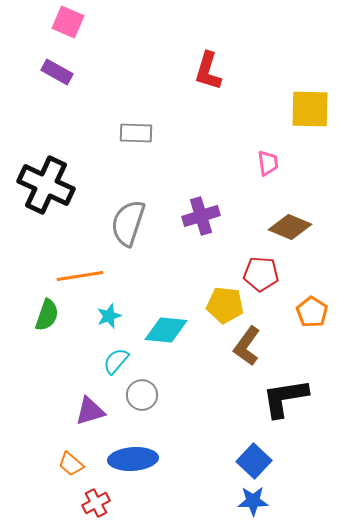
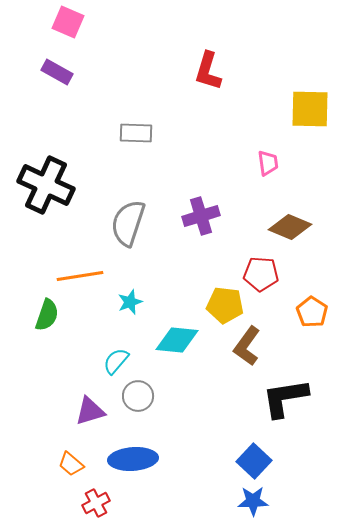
cyan star: moved 21 px right, 14 px up
cyan diamond: moved 11 px right, 10 px down
gray circle: moved 4 px left, 1 px down
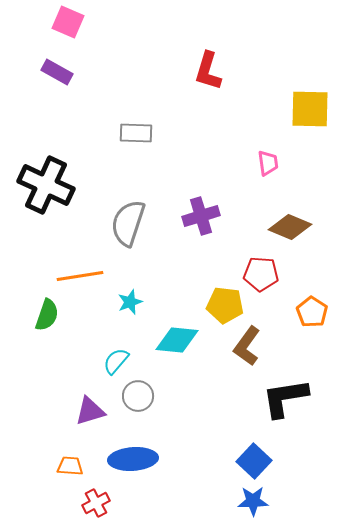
orange trapezoid: moved 1 px left, 2 px down; rotated 144 degrees clockwise
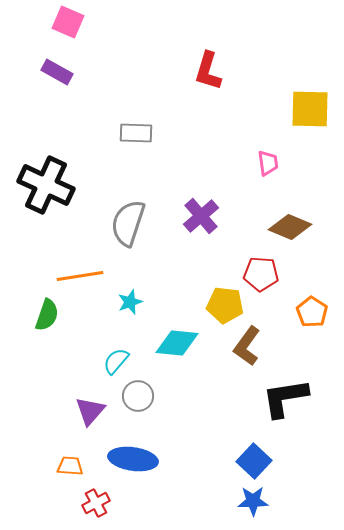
purple cross: rotated 24 degrees counterclockwise
cyan diamond: moved 3 px down
purple triangle: rotated 32 degrees counterclockwise
blue ellipse: rotated 12 degrees clockwise
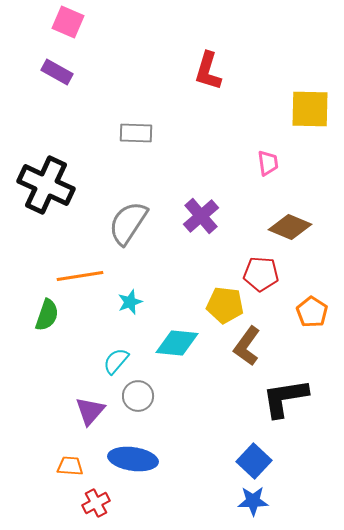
gray semicircle: rotated 15 degrees clockwise
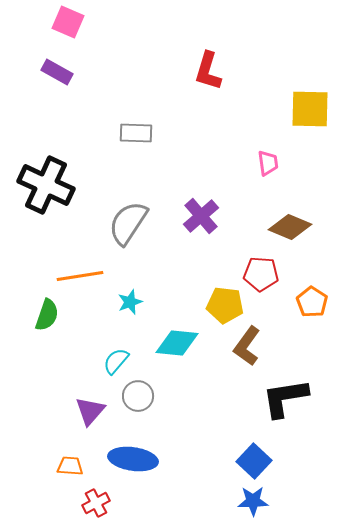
orange pentagon: moved 10 px up
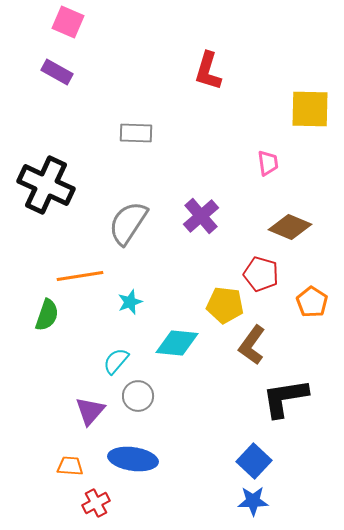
red pentagon: rotated 12 degrees clockwise
brown L-shape: moved 5 px right, 1 px up
